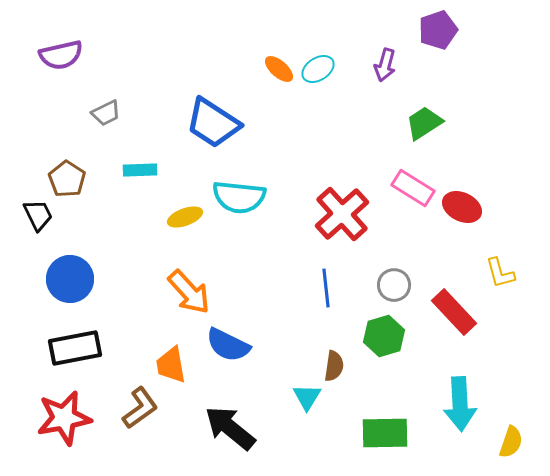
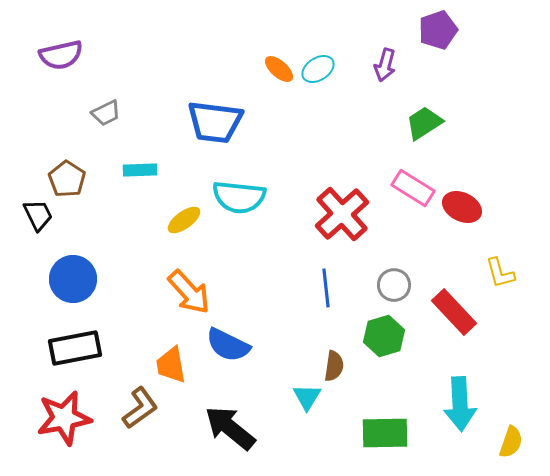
blue trapezoid: moved 2 px right, 1 px up; rotated 26 degrees counterclockwise
yellow ellipse: moved 1 px left, 3 px down; rotated 16 degrees counterclockwise
blue circle: moved 3 px right
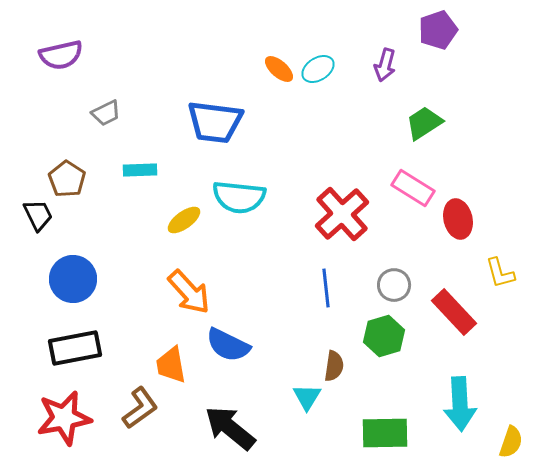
red ellipse: moved 4 px left, 12 px down; rotated 51 degrees clockwise
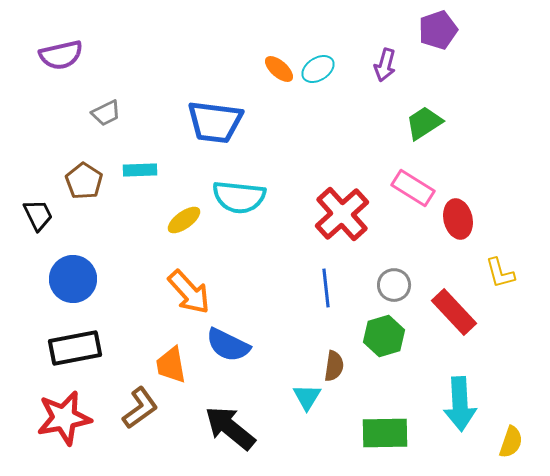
brown pentagon: moved 17 px right, 2 px down
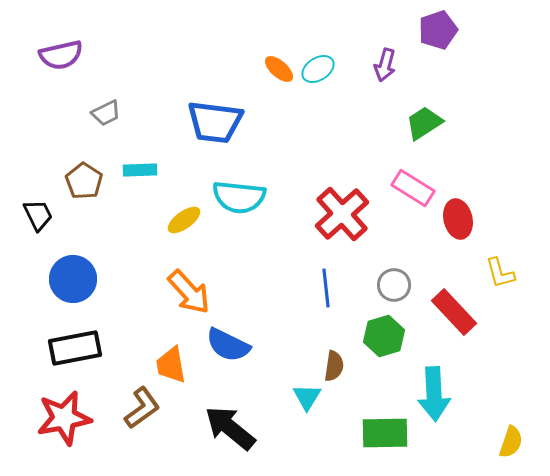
cyan arrow: moved 26 px left, 10 px up
brown L-shape: moved 2 px right
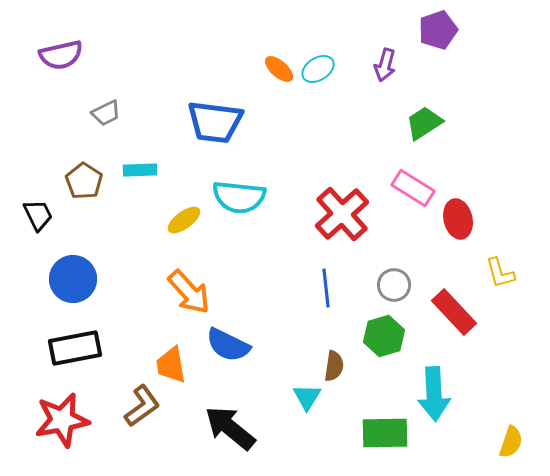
brown L-shape: moved 2 px up
red star: moved 2 px left, 2 px down
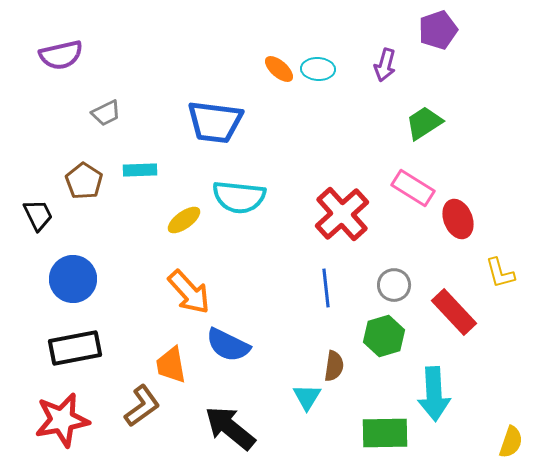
cyan ellipse: rotated 36 degrees clockwise
red ellipse: rotated 9 degrees counterclockwise
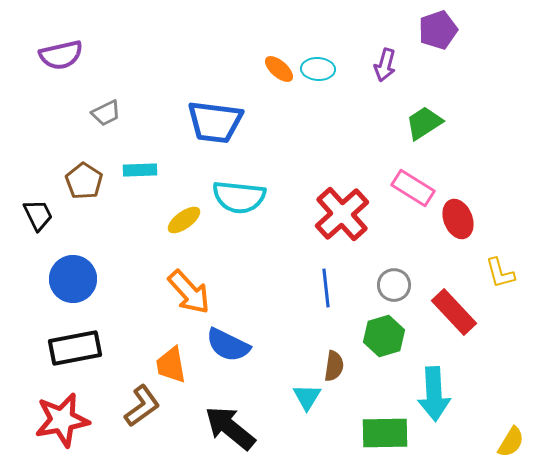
yellow semicircle: rotated 12 degrees clockwise
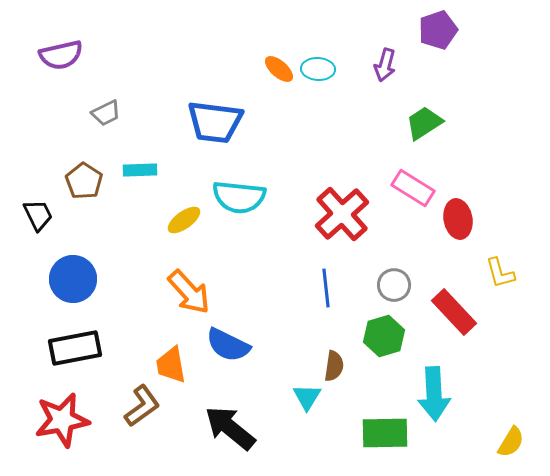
red ellipse: rotated 12 degrees clockwise
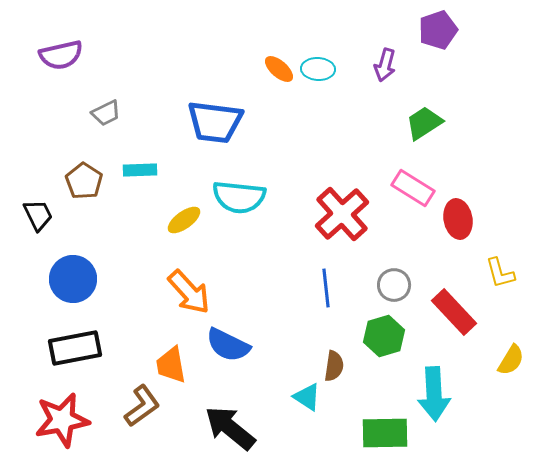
cyan triangle: rotated 28 degrees counterclockwise
yellow semicircle: moved 82 px up
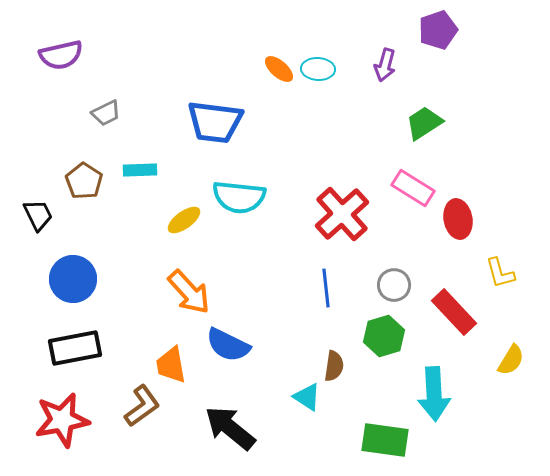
green rectangle: moved 7 px down; rotated 9 degrees clockwise
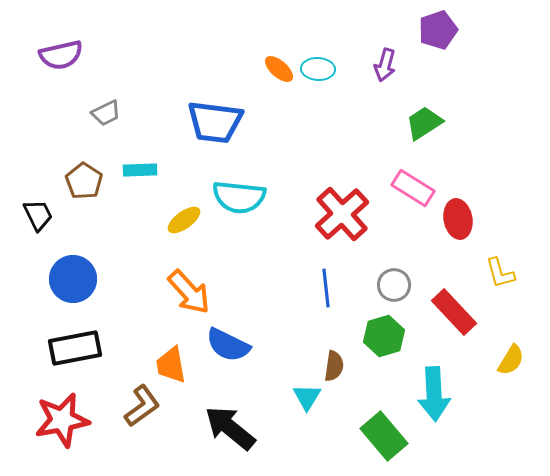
cyan triangle: rotated 28 degrees clockwise
green rectangle: moved 1 px left, 4 px up; rotated 42 degrees clockwise
